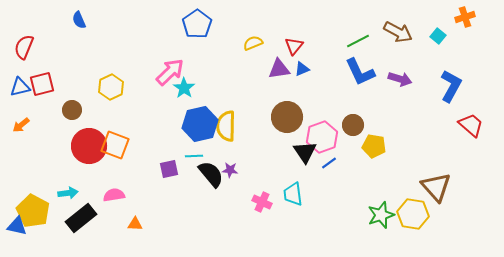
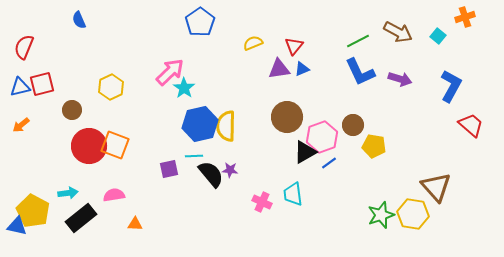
blue pentagon at (197, 24): moved 3 px right, 2 px up
black triangle at (305, 152): rotated 35 degrees clockwise
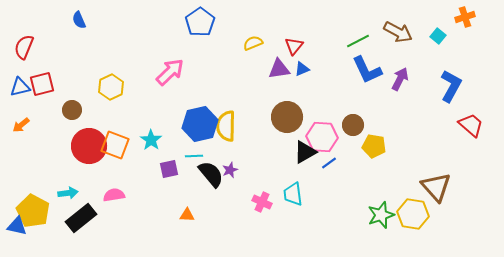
blue L-shape at (360, 72): moved 7 px right, 2 px up
purple arrow at (400, 79): rotated 80 degrees counterclockwise
cyan star at (184, 88): moved 33 px left, 52 px down
pink hexagon at (322, 137): rotated 24 degrees clockwise
purple star at (230, 170): rotated 28 degrees counterclockwise
orange triangle at (135, 224): moved 52 px right, 9 px up
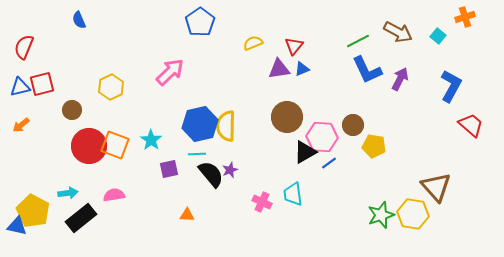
cyan line at (194, 156): moved 3 px right, 2 px up
